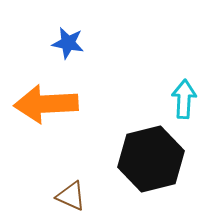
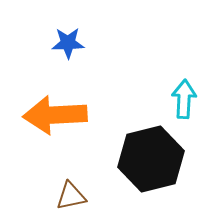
blue star: rotated 12 degrees counterclockwise
orange arrow: moved 9 px right, 11 px down
brown triangle: rotated 36 degrees counterclockwise
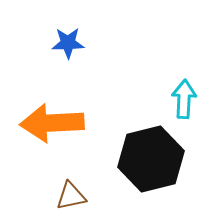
orange arrow: moved 3 px left, 8 px down
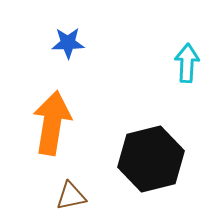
cyan arrow: moved 3 px right, 36 px up
orange arrow: rotated 102 degrees clockwise
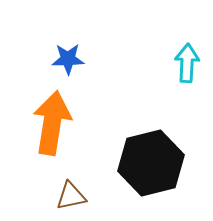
blue star: moved 16 px down
black hexagon: moved 4 px down
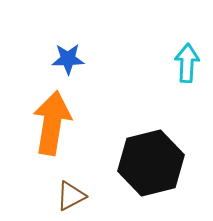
brown triangle: rotated 16 degrees counterclockwise
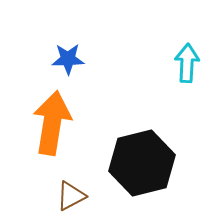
black hexagon: moved 9 px left
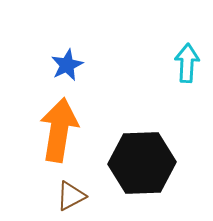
blue star: moved 1 px left, 6 px down; rotated 24 degrees counterclockwise
orange arrow: moved 7 px right, 7 px down
black hexagon: rotated 12 degrees clockwise
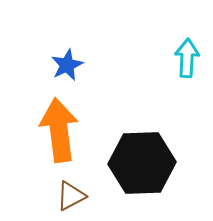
cyan arrow: moved 5 px up
orange arrow: rotated 16 degrees counterclockwise
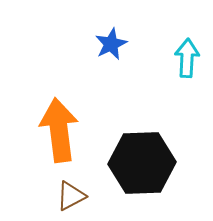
blue star: moved 44 px right, 21 px up
